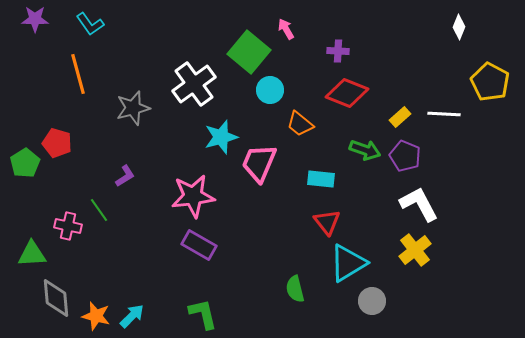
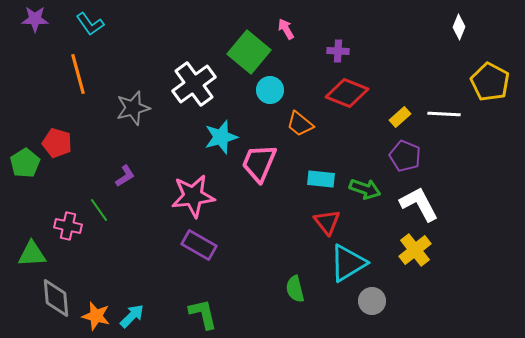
green arrow: moved 39 px down
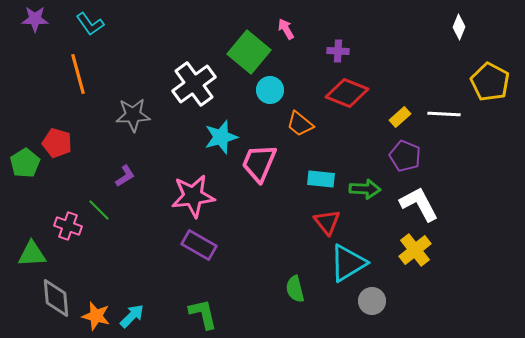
gray star: moved 7 px down; rotated 12 degrees clockwise
green arrow: rotated 16 degrees counterclockwise
green line: rotated 10 degrees counterclockwise
pink cross: rotated 8 degrees clockwise
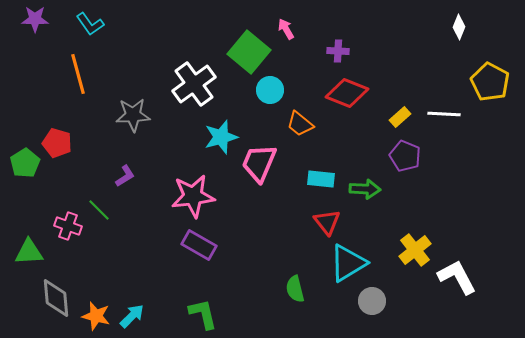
white L-shape: moved 38 px right, 73 px down
green triangle: moved 3 px left, 2 px up
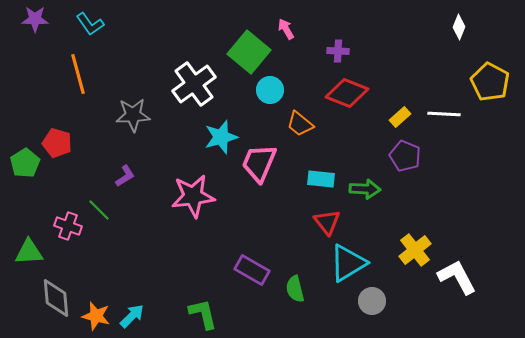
purple rectangle: moved 53 px right, 25 px down
